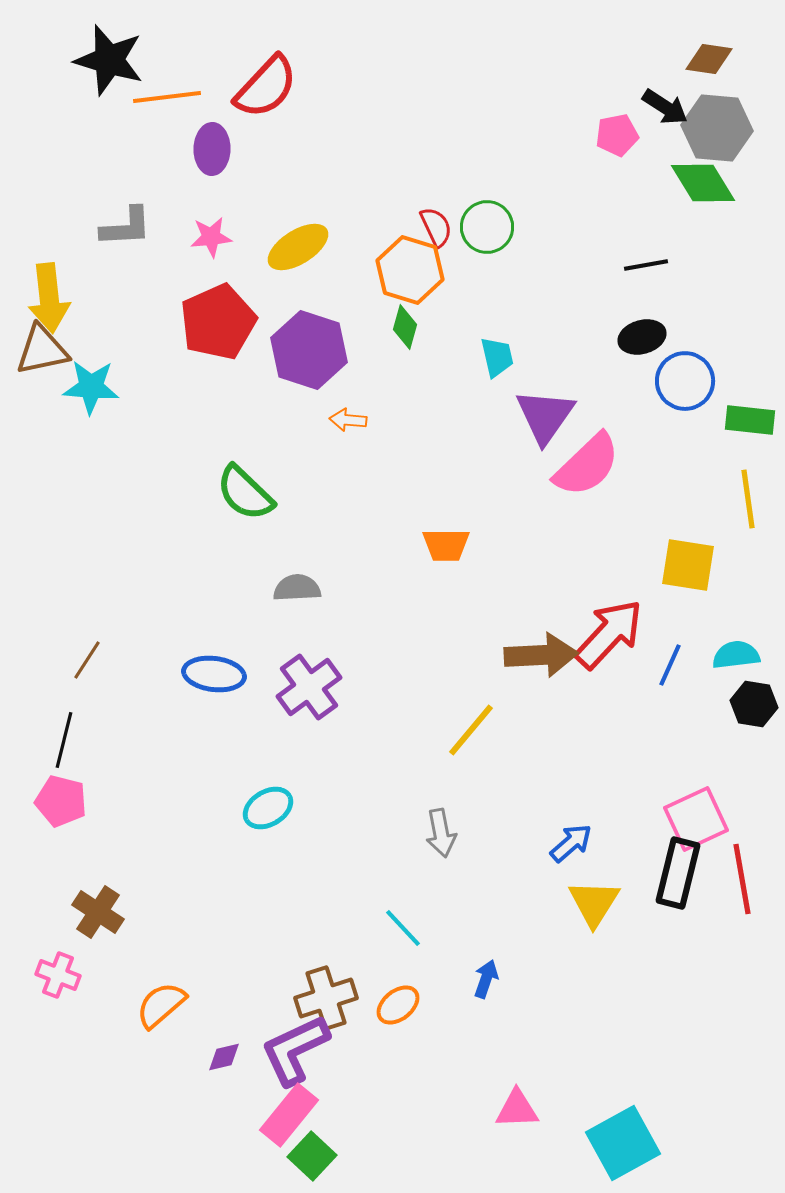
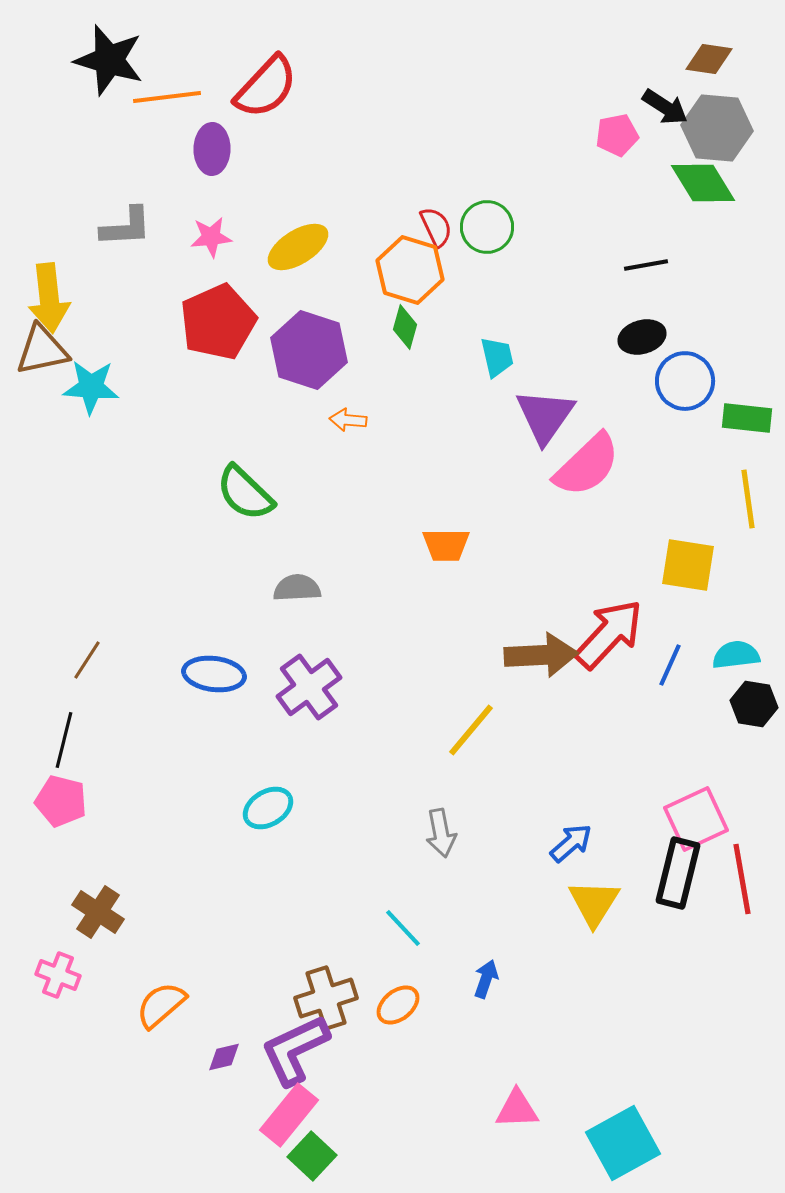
green rectangle at (750, 420): moved 3 px left, 2 px up
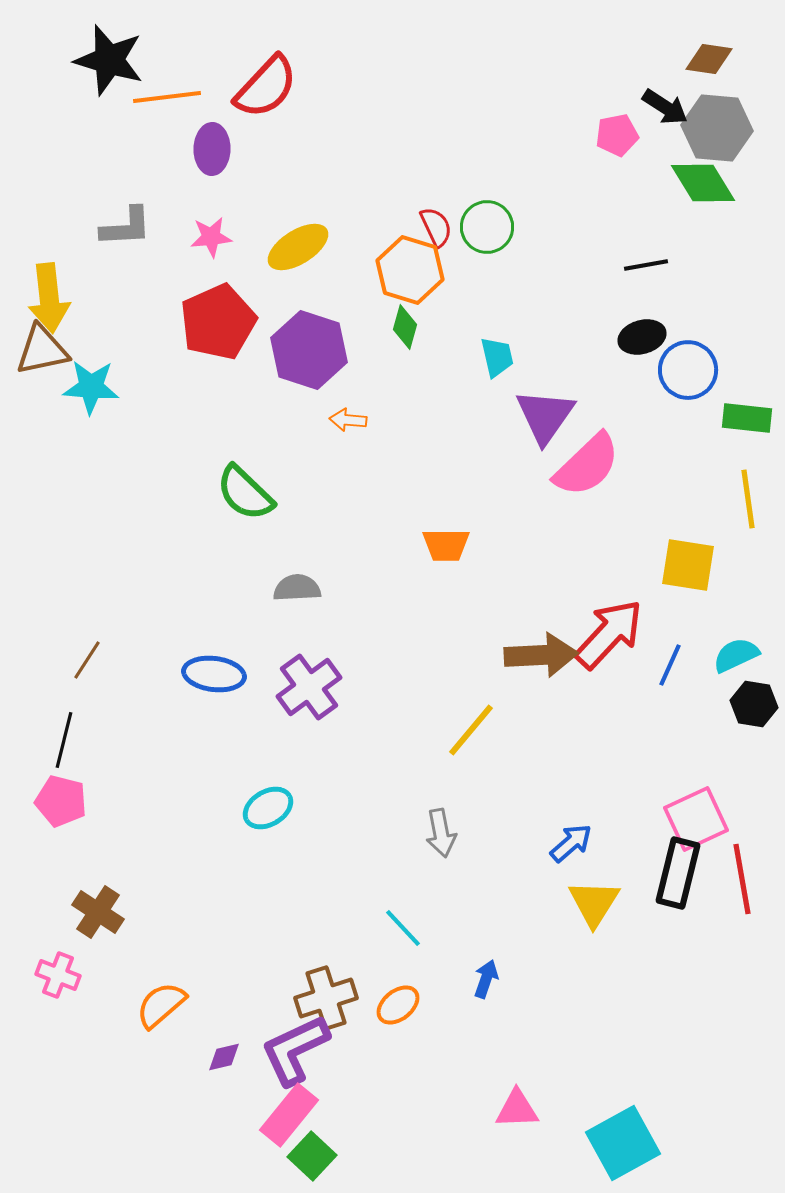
blue circle at (685, 381): moved 3 px right, 11 px up
cyan semicircle at (736, 655): rotated 18 degrees counterclockwise
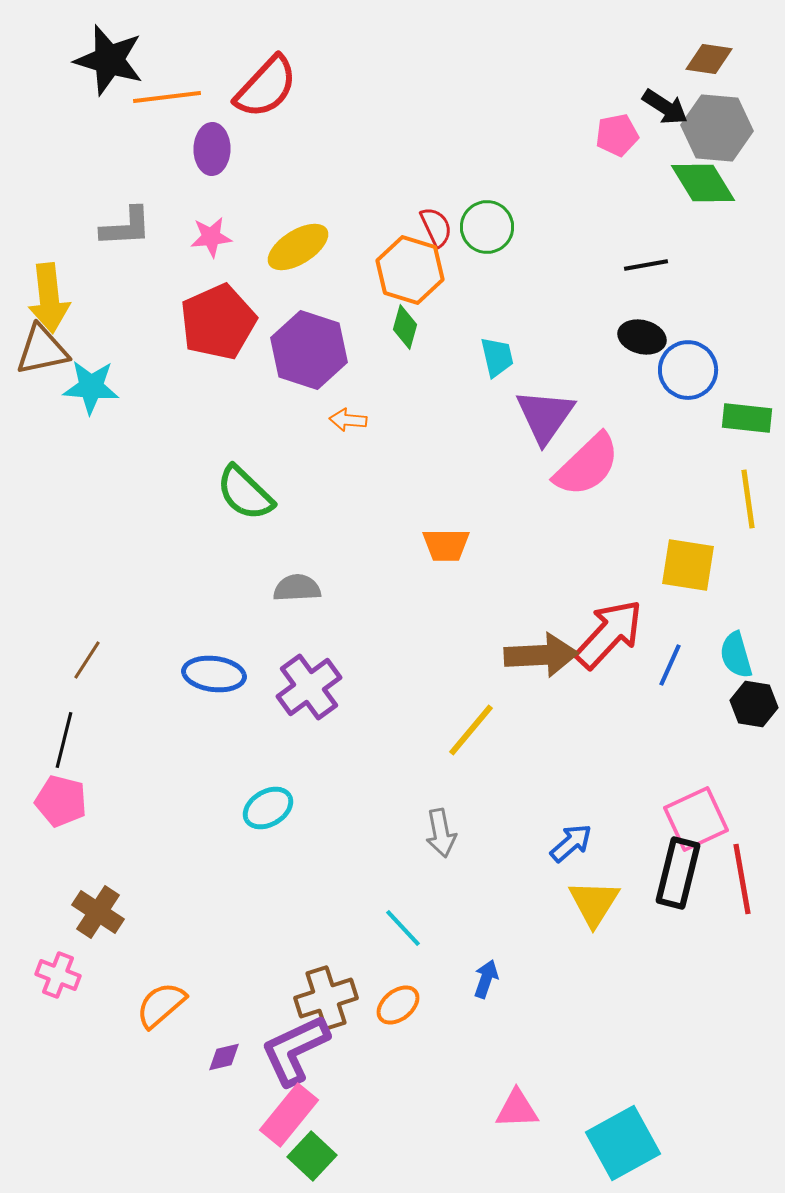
black ellipse at (642, 337): rotated 30 degrees clockwise
cyan semicircle at (736, 655): rotated 81 degrees counterclockwise
